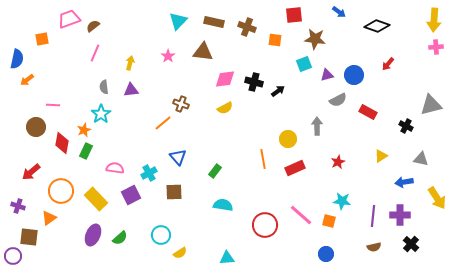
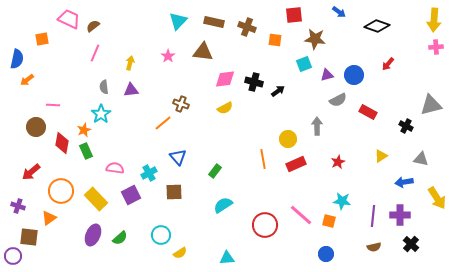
pink trapezoid at (69, 19): rotated 45 degrees clockwise
green rectangle at (86, 151): rotated 49 degrees counterclockwise
red rectangle at (295, 168): moved 1 px right, 4 px up
cyan semicircle at (223, 205): rotated 42 degrees counterclockwise
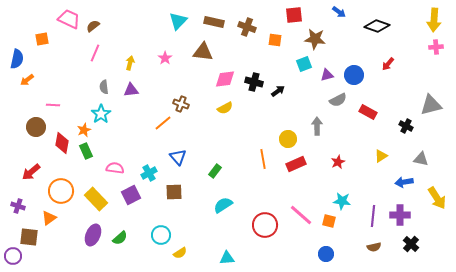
pink star at (168, 56): moved 3 px left, 2 px down
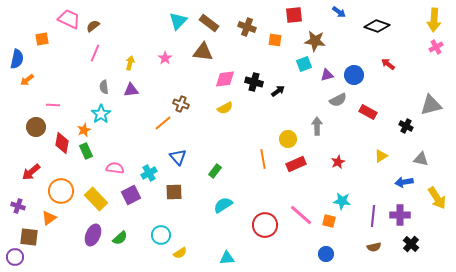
brown rectangle at (214, 22): moved 5 px left, 1 px down; rotated 24 degrees clockwise
brown star at (315, 39): moved 2 px down
pink cross at (436, 47): rotated 24 degrees counterclockwise
red arrow at (388, 64): rotated 88 degrees clockwise
purple circle at (13, 256): moved 2 px right, 1 px down
